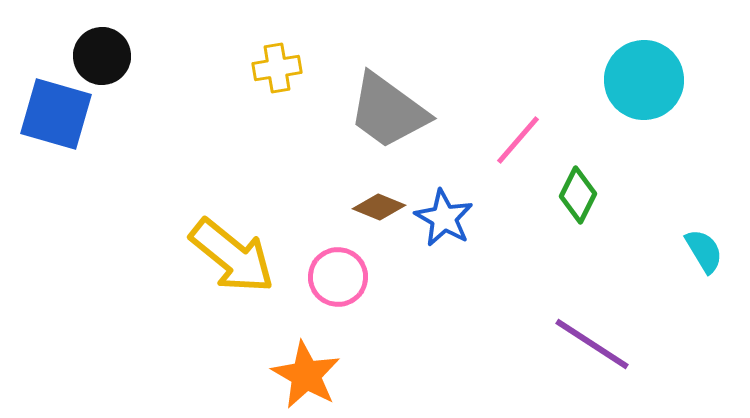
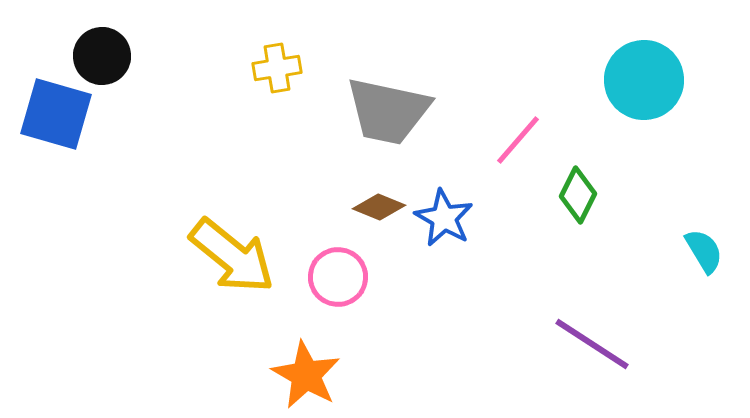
gray trapezoid: rotated 24 degrees counterclockwise
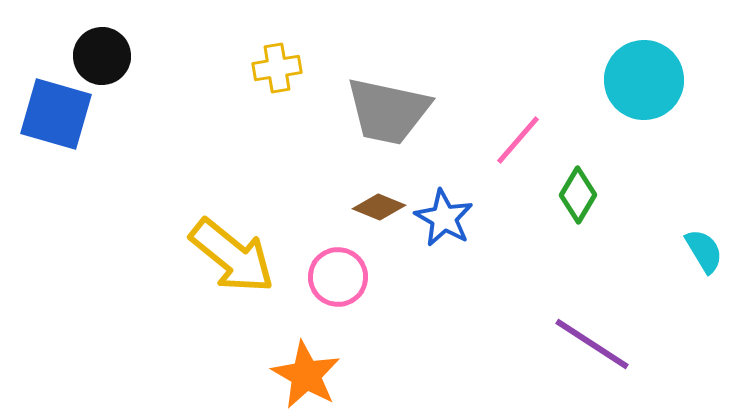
green diamond: rotated 4 degrees clockwise
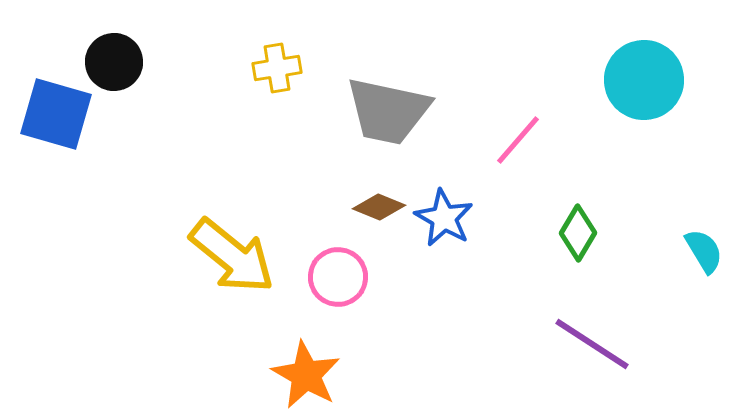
black circle: moved 12 px right, 6 px down
green diamond: moved 38 px down
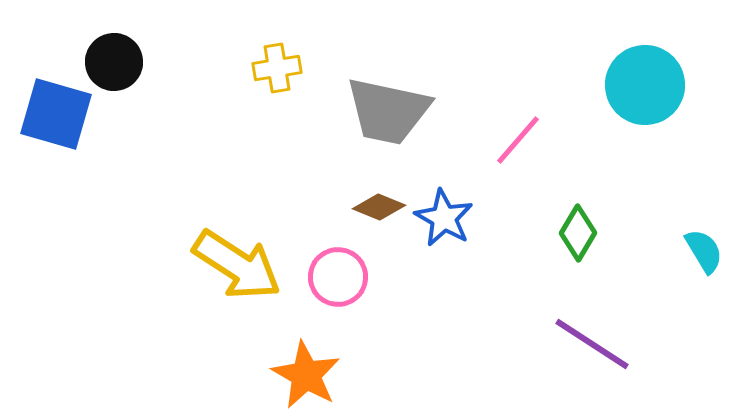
cyan circle: moved 1 px right, 5 px down
yellow arrow: moved 5 px right, 9 px down; rotated 6 degrees counterclockwise
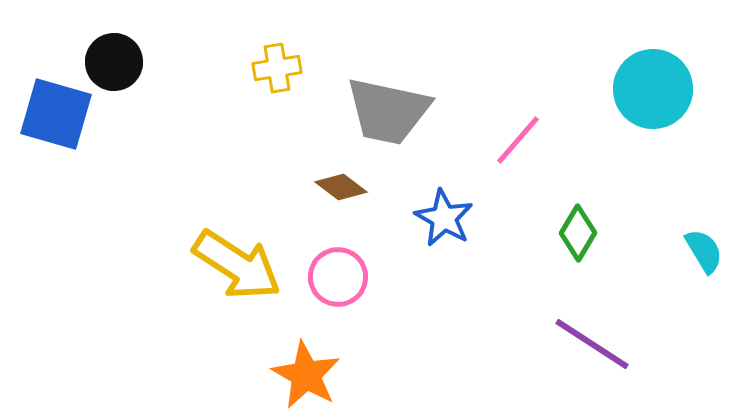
cyan circle: moved 8 px right, 4 px down
brown diamond: moved 38 px left, 20 px up; rotated 15 degrees clockwise
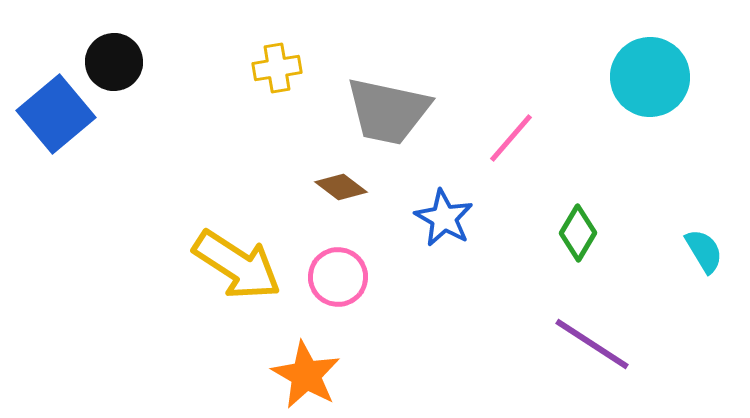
cyan circle: moved 3 px left, 12 px up
blue square: rotated 34 degrees clockwise
pink line: moved 7 px left, 2 px up
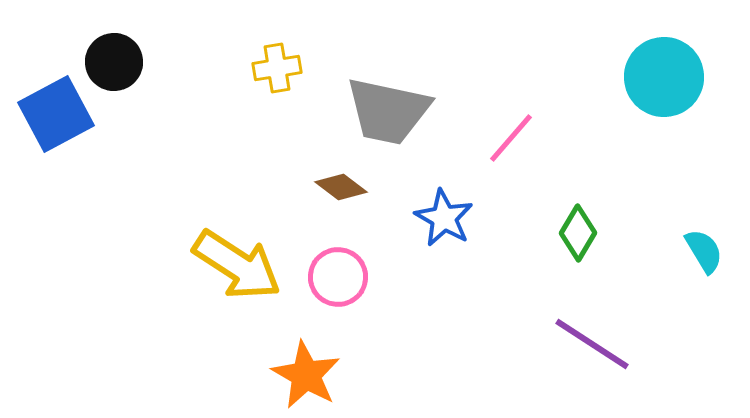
cyan circle: moved 14 px right
blue square: rotated 12 degrees clockwise
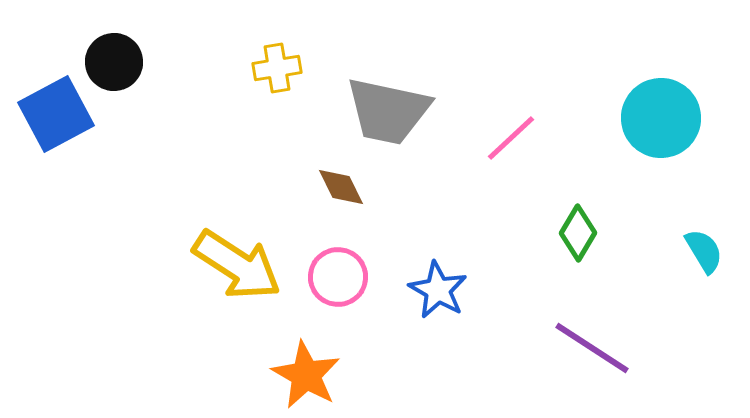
cyan circle: moved 3 px left, 41 px down
pink line: rotated 6 degrees clockwise
brown diamond: rotated 27 degrees clockwise
blue star: moved 6 px left, 72 px down
purple line: moved 4 px down
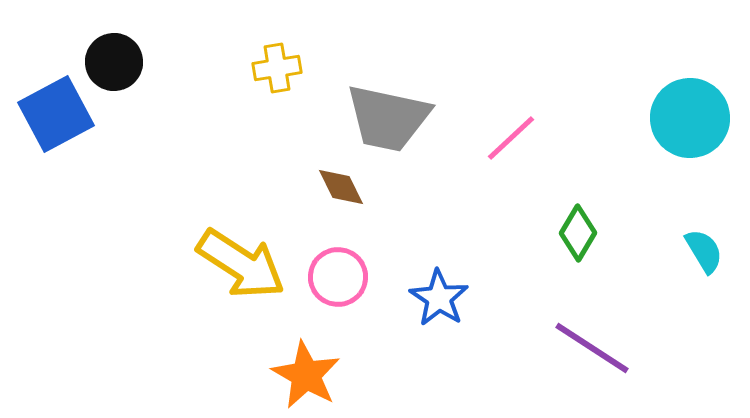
gray trapezoid: moved 7 px down
cyan circle: moved 29 px right
yellow arrow: moved 4 px right, 1 px up
blue star: moved 1 px right, 8 px down; rotated 4 degrees clockwise
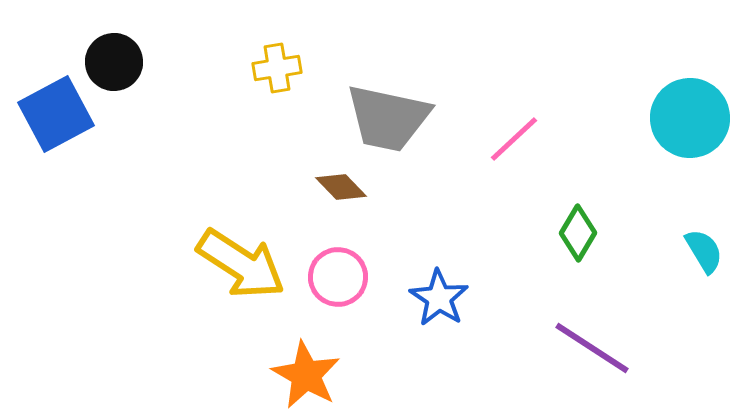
pink line: moved 3 px right, 1 px down
brown diamond: rotated 18 degrees counterclockwise
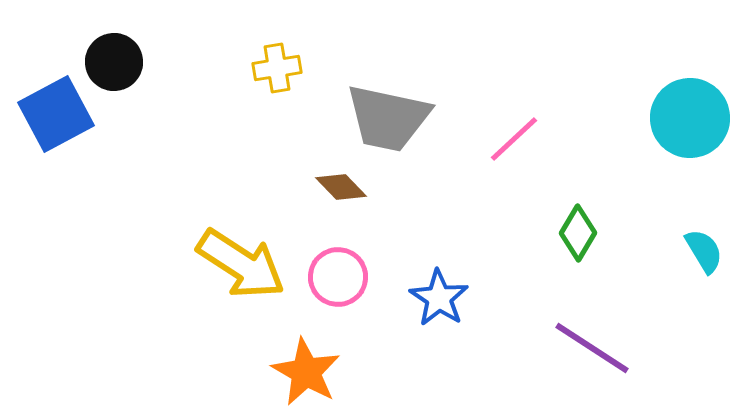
orange star: moved 3 px up
